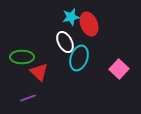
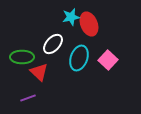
white ellipse: moved 12 px left, 2 px down; rotated 70 degrees clockwise
pink square: moved 11 px left, 9 px up
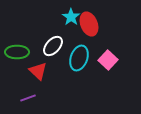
cyan star: rotated 24 degrees counterclockwise
white ellipse: moved 2 px down
green ellipse: moved 5 px left, 5 px up
red triangle: moved 1 px left, 1 px up
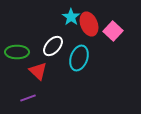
pink square: moved 5 px right, 29 px up
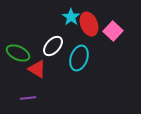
green ellipse: moved 1 px right, 1 px down; rotated 25 degrees clockwise
red triangle: moved 1 px left, 2 px up; rotated 12 degrees counterclockwise
purple line: rotated 14 degrees clockwise
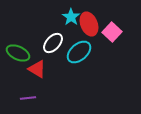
pink square: moved 1 px left, 1 px down
white ellipse: moved 3 px up
cyan ellipse: moved 6 px up; rotated 30 degrees clockwise
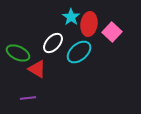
red ellipse: rotated 30 degrees clockwise
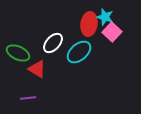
cyan star: moved 34 px right; rotated 18 degrees counterclockwise
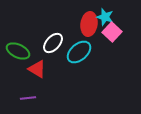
green ellipse: moved 2 px up
